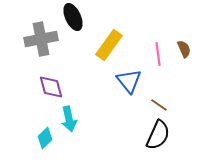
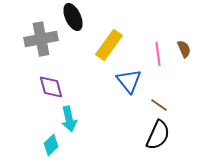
cyan diamond: moved 6 px right, 7 px down
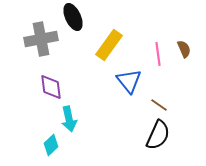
purple diamond: rotated 8 degrees clockwise
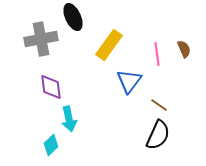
pink line: moved 1 px left
blue triangle: rotated 16 degrees clockwise
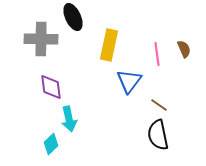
gray cross: rotated 12 degrees clockwise
yellow rectangle: rotated 24 degrees counterclockwise
black semicircle: rotated 144 degrees clockwise
cyan diamond: moved 1 px up
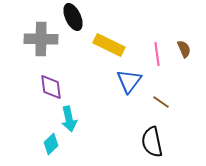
yellow rectangle: rotated 76 degrees counterclockwise
brown line: moved 2 px right, 3 px up
black semicircle: moved 6 px left, 7 px down
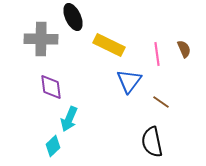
cyan arrow: rotated 35 degrees clockwise
cyan diamond: moved 2 px right, 2 px down
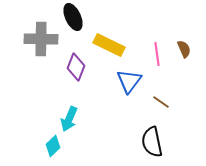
purple diamond: moved 25 px right, 20 px up; rotated 28 degrees clockwise
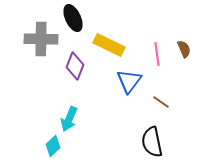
black ellipse: moved 1 px down
purple diamond: moved 1 px left, 1 px up
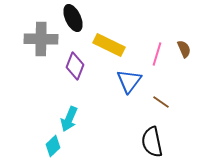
pink line: rotated 25 degrees clockwise
